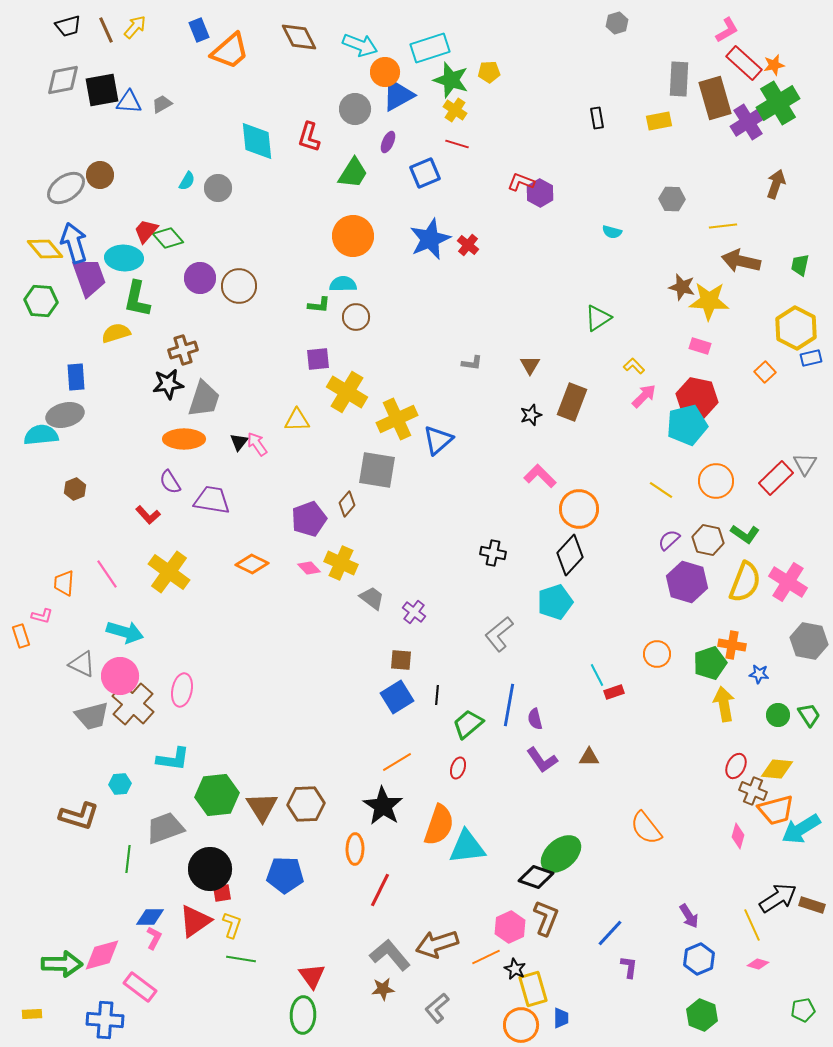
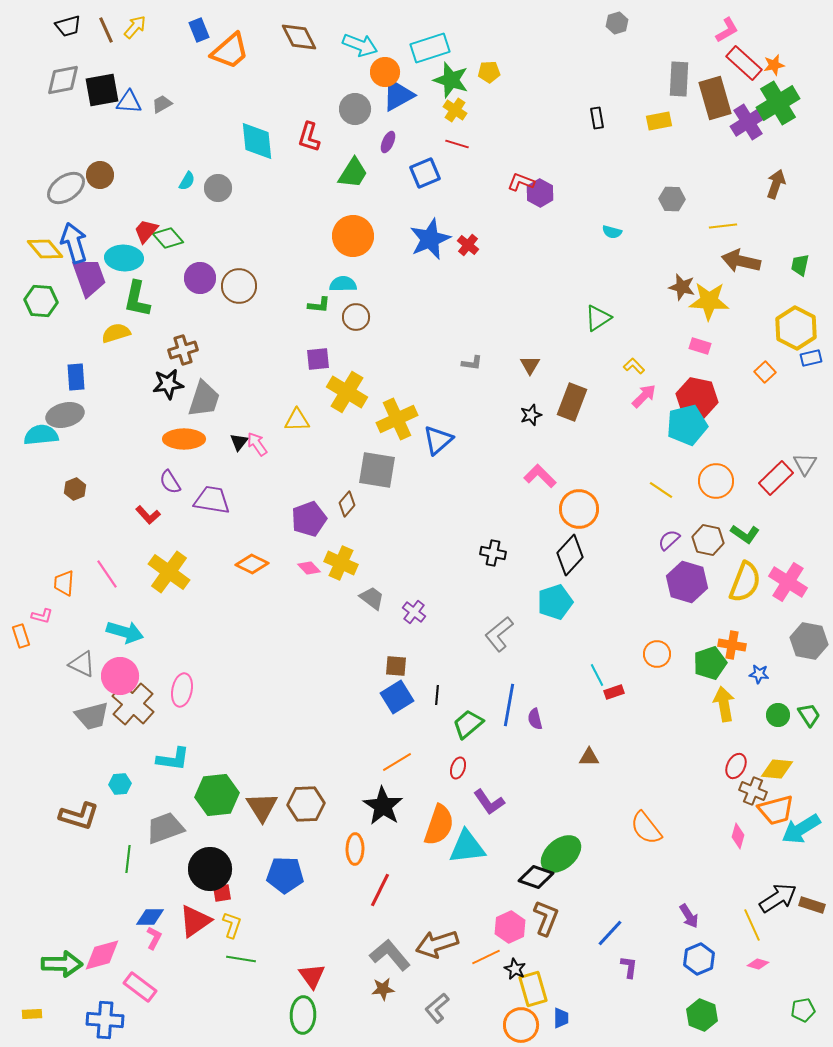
brown square at (401, 660): moved 5 px left, 6 px down
purple L-shape at (542, 760): moved 53 px left, 42 px down
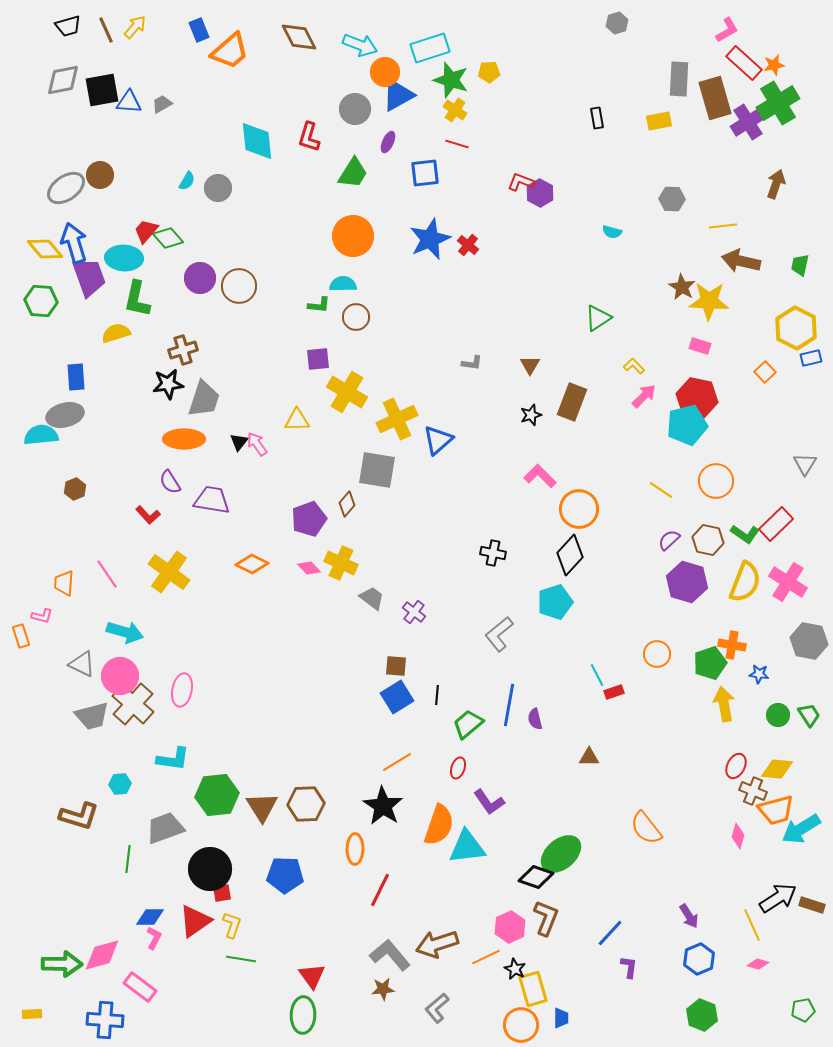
blue square at (425, 173): rotated 16 degrees clockwise
brown star at (682, 287): rotated 16 degrees clockwise
red rectangle at (776, 478): moved 46 px down
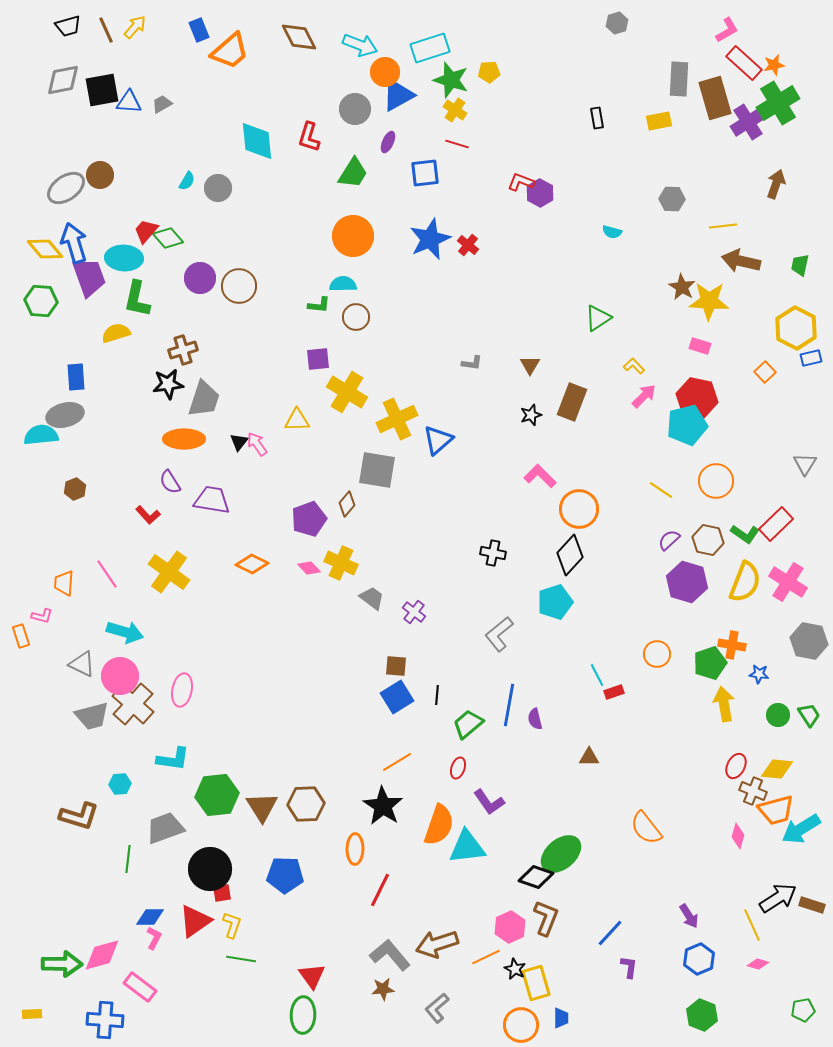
yellow rectangle at (533, 989): moved 3 px right, 6 px up
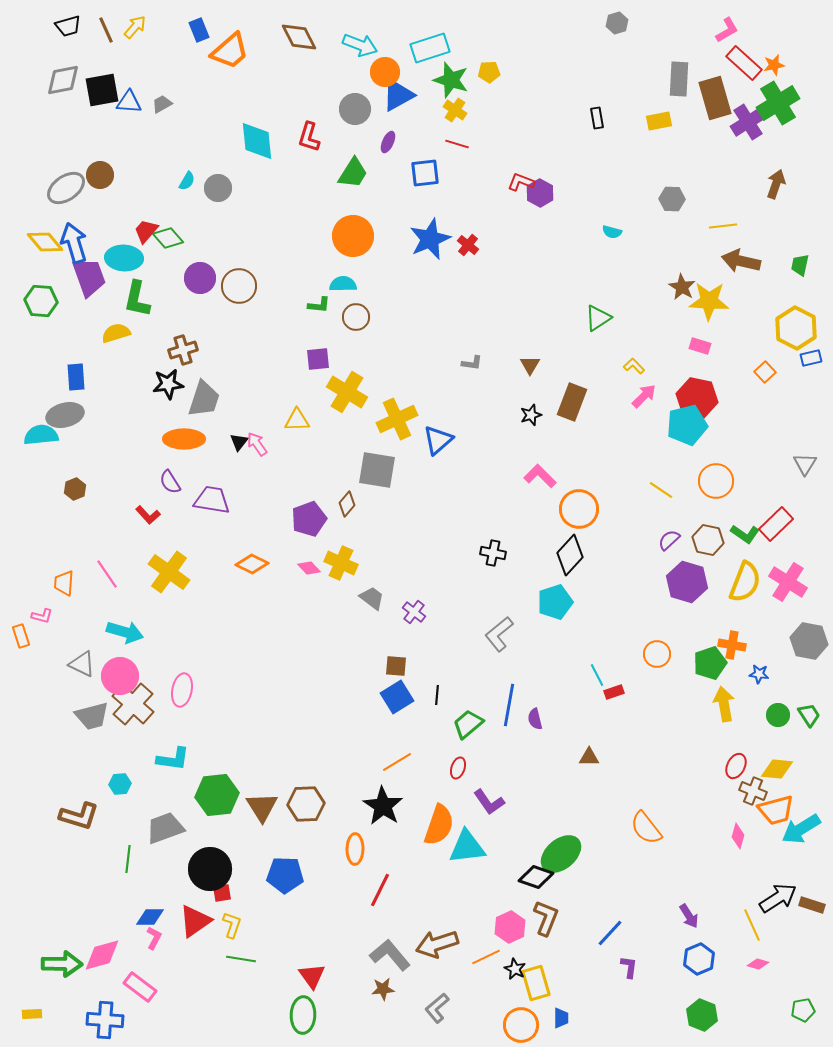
yellow diamond at (45, 249): moved 7 px up
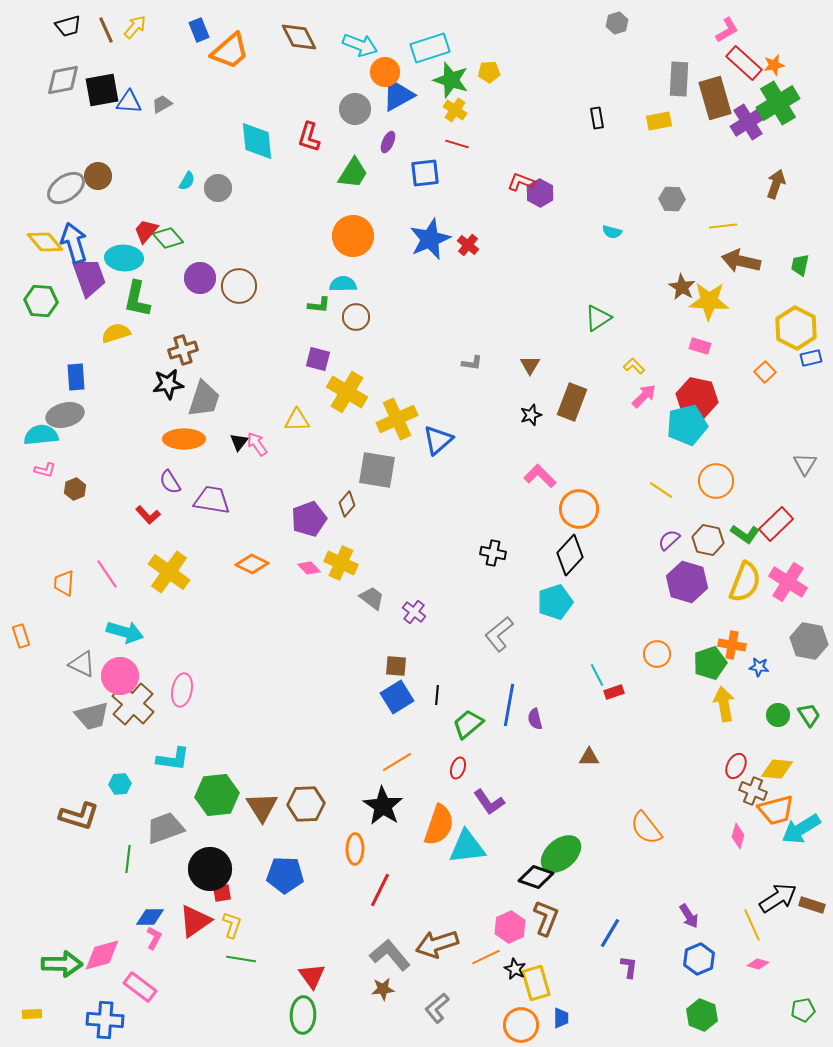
brown circle at (100, 175): moved 2 px left, 1 px down
purple square at (318, 359): rotated 20 degrees clockwise
pink L-shape at (42, 616): moved 3 px right, 146 px up
blue star at (759, 674): moved 7 px up
blue line at (610, 933): rotated 12 degrees counterclockwise
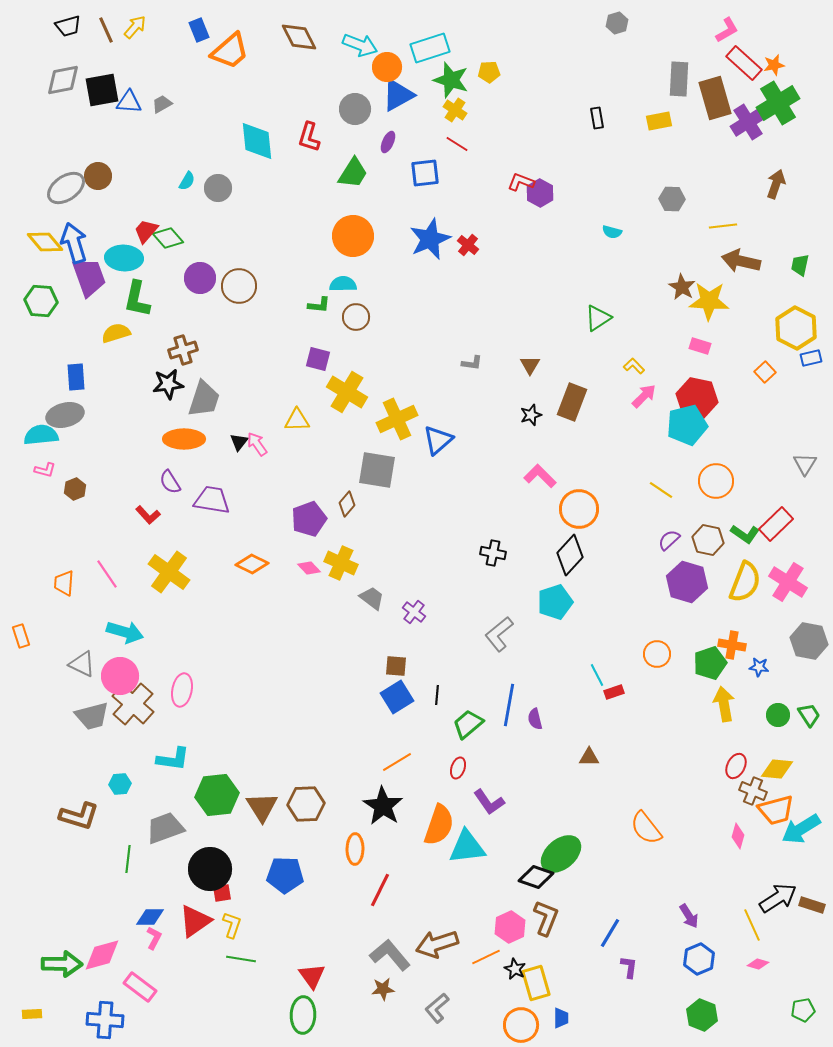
orange circle at (385, 72): moved 2 px right, 5 px up
red line at (457, 144): rotated 15 degrees clockwise
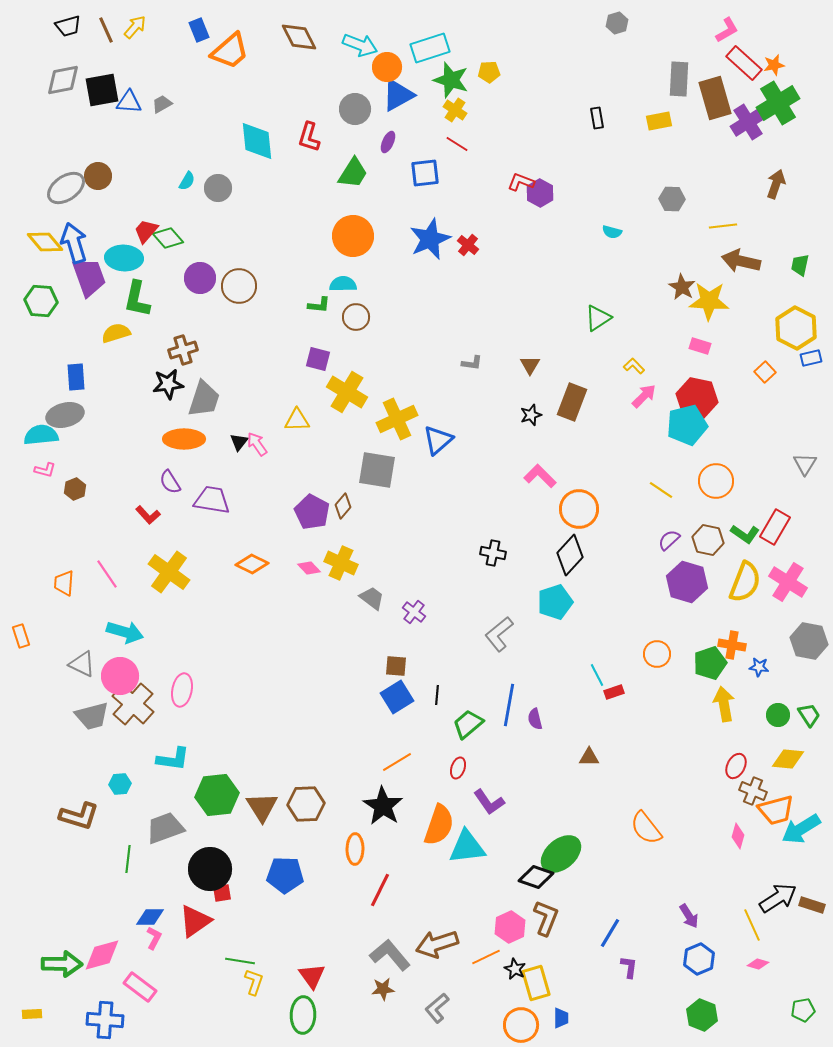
brown diamond at (347, 504): moved 4 px left, 2 px down
purple pentagon at (309, 519): moved 3 px right, 7 px up; rotated 24 degrees counterclockwise
red rectangle at (776, 524): moved 1 px left, 3 px down; rotated 16 degrees counterclockwise
yellow diamond at (777, 769): moved 11 px right, 10 px up
yellow L-shape at (232, 925): moved 22 px right, 57 px down
green line at (241, 959): moved 1 px left, 2 px down
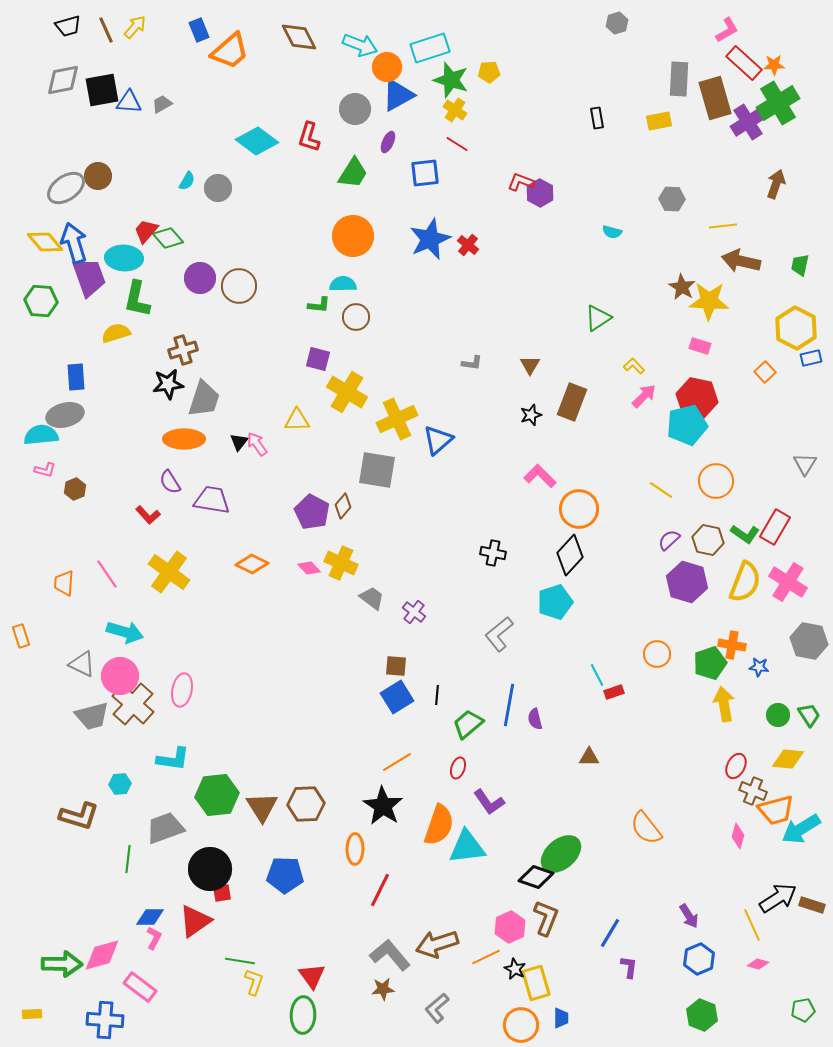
orange star at (774, 65): rotated 10 degrees clockwise
cyan diamond at (257, 141): rotated 48 degrees counterclockwise
